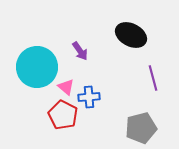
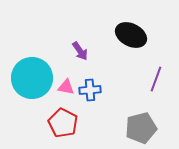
cyan circle: moved 5 px left, 11 px down
purple line: moved 3 px right, 1 px down; rotated 35 degrees clockwise
pink triangle: rotated 30 degrees counterclockwise
blue cross: moved 1 px right, 7 px up
red pentagon: moved 8 px down
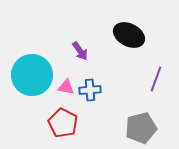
black ellipse: moved 2 px left
cyan circle: moved 3 px up
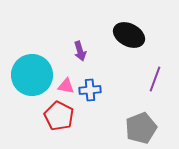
purple arrow: rotated 18 degrees clockwise
purple line: moved 1 px left
pink triangle: moved 1 px up
red pentagon: moved 4 px left, 7 px up
gray pentagon: rotated 8 degrees counterclockwise
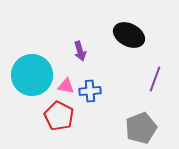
blue cross: moved 1 px down
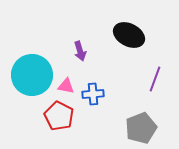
blue cross: moved 3 px right, 3 px down
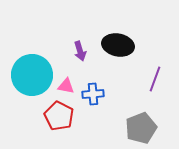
black ellipse: moved 11 px left, 10 px down; rotated 16 degrees counterclockwise
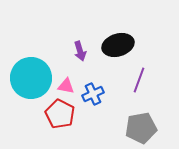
black ellipse: rotated 28 degrees counterclockwise
cyan circle: moved 1 px left, 3 px down
purple line: moved 16 px left, 1 px down
blue cross: rotated 20 degrees counterclockwise
red pentagon: moved 1 px right, 2 px up
gray pentagon: rotated 12 degrees clockwise
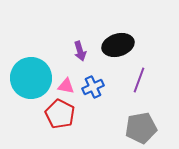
blue cross: moved 7 px up
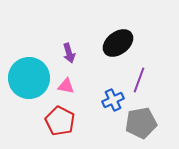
black ellipse: moved 2 px up; rotated 20 degrees counterclockwise
purple arrow: moved 11 px left, 2 px down
cyan circle: moved 2 px left
blue cross: moved 20 px right, 13 px down
red pentagon: moved 7 px down
gray pentagon: moved 5 px up
